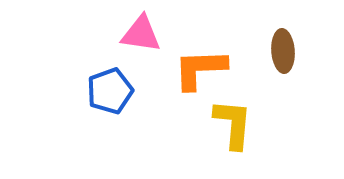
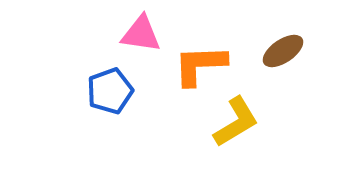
brown ellipse: rotated 60 degrees clockwise
orange L-shape: moved 4 px up
yellow L-shape: moved 3 px right, 2 px up; rotated 54 degrees clockwise
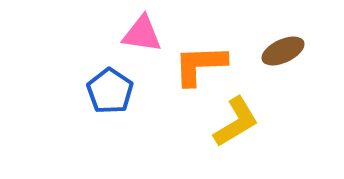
pink triangle: moved 1 px right
brown ellipse: rotated 9 degrees clockwise
blue pentagon: rotated 18 degrees counterclockwise
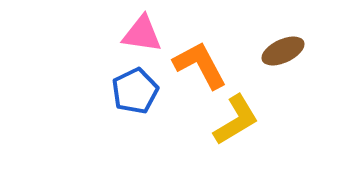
orange L-shape: rotated 64 degrees clockwise
blue pentagon: moved 25 px right; rotated 12 degrees clockwise
yellow L-shape: moved 2 px up
